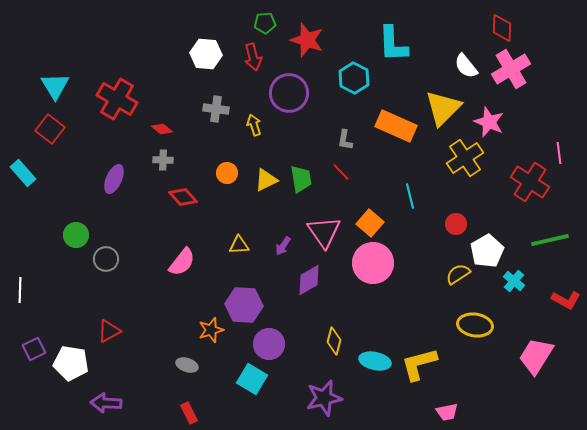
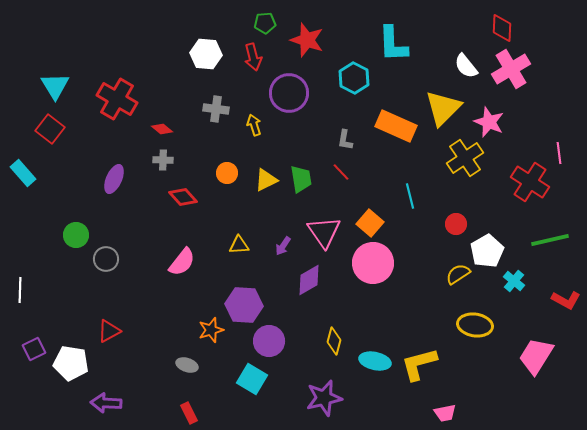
purple circle at (269, 344): moved 3 px up
pink trapezoid at (447, 412): moved 2 px left, 1 px down
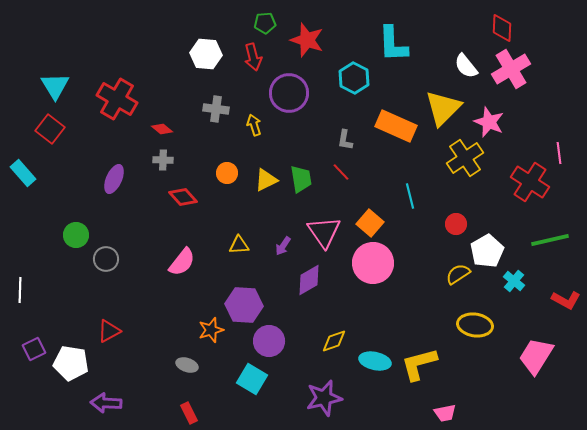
yellow diamond at (334, 341): rotated 56 degrees clockwise
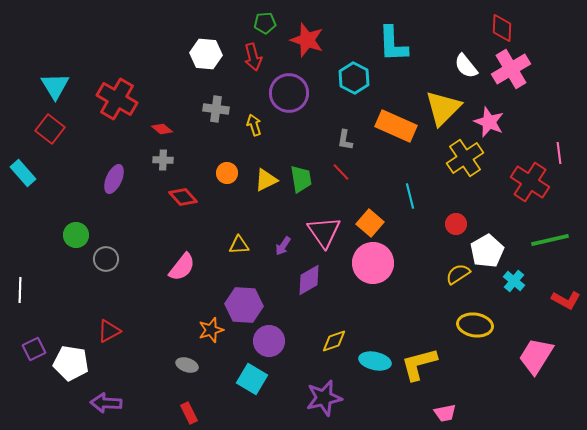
pink semicircle at (182, 262): moved 5 px down
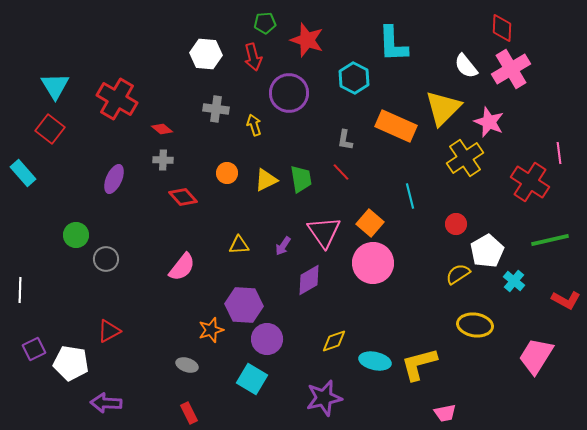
purple circle at (269, 341): moved 2 px left, 2 px up
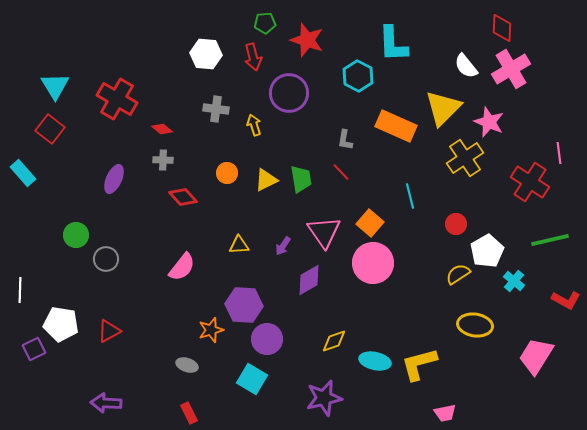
cyan hexagon at (354, 78): moved 4 px right, 2 px up
white pentagon at (71, 363): moved 10 px left, 39 px up
